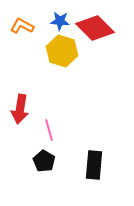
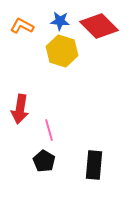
red diamond: moved 4 px right, 2 px up
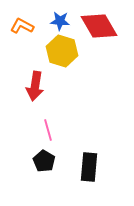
red diamond: rotated 15 degrees clockwise
red arrow: moved 15 px right, 23 px up
pink line: moved 1 px left
black rectangle: moved 5 px left, 2 px down
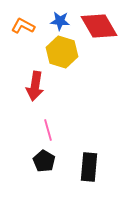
orange L-shape: moved 1 px right
yellow hexagon: moved 1 px down
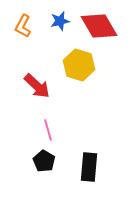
blue star: rotated 18 degrees counterclockwise
orange L-shape: rotated 90 degrees counterclockwise
yellow hexagon: moved 17 px right, 13 px down
red arrow: moved 2 px right; rotated 56 degrees counterclockwise
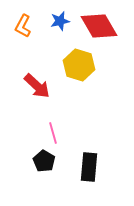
pink line: moved 5 px right, 3 px down
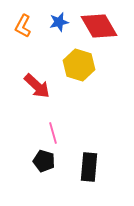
blue star: moved 1 px left, 1 px down
black pentagon: rotated 15 degrees counterclockwise
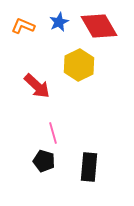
blue star: rotated 12 degrees counterclockwise
orange L-shape: rotated 85 degrees clockwise
yellow hexagon: rotated 16 degrees clockwise
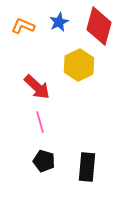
red diamond: rotated 45 degrees clockwise
red arrow: moved 1 px down
pink line: moved 13 px left, 11 px up
black rectangle: moved 2 px left
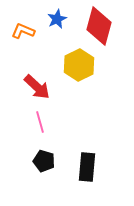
blue star: moved 2 px left, 3 px up
orange L-shape: moved 5 px down
